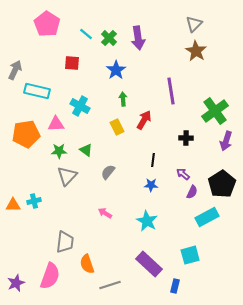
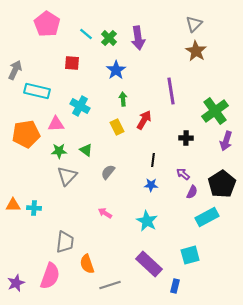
cyan cross at (34, 201): moved 7 px down; rotated 16 degrees clockwise
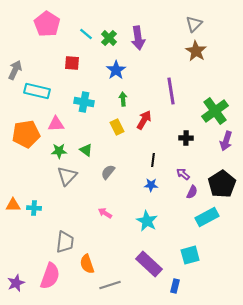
cyan cross at (80, 106): moved 4 px right, 4 px up; rotated 18 degrees counterclockwise
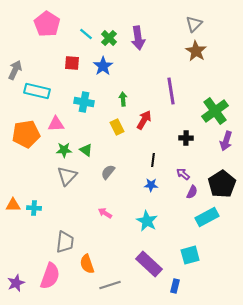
blue star at (116, 70): moved 13 px left, 4 px up
green star at (59, 151): moved 5 px right, 1 px up
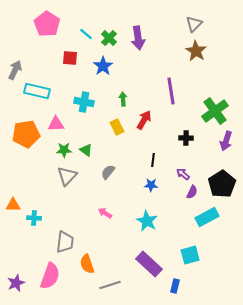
red square at (72, 63): moved 2 px left, 5 px up
cyan cross at (34, 208): moved 10 px down
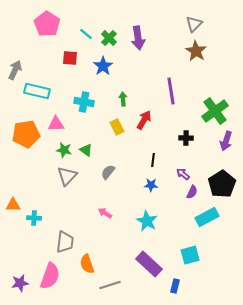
green star at (64, 150): rotated 14 degrees clockwise
purple star at (16, 283): moved 4 px right; rotated 12 degrees clockwise
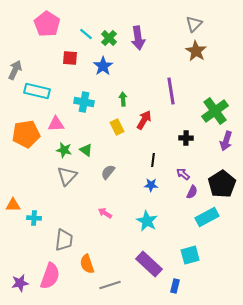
gray trapezoid at (65, 242): moved 1 px left, 2 px up
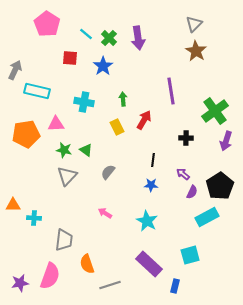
black pentagon at (222, 184): moved 2 px left, 2 px down
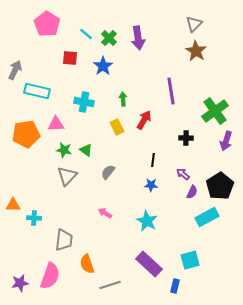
cyan square at (190, 255): moved 5 px down
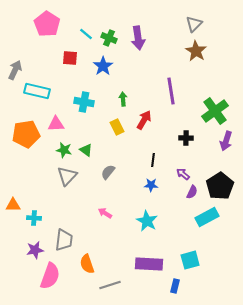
green cross at (109, 38): rotated 21 degrees counterclockwise
purple rectangle at (149, 264): rotated 40 degrees counterclockwise
purple star at (20, 283): moved 15 px right, 33 px up
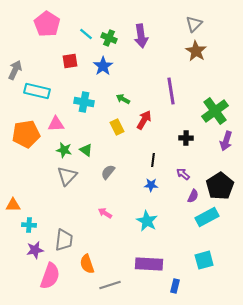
purple arrow at (138, 38): moved 3 px right, 2 px up
red square at (70, 58): moved 3 px down; rotated 14 degrees counterclockwise
green arrow at (123, 99): rotated 56 degrees counterclockwise
purple semicircle at (192, 192): moved 1 px right, 4 px down
cyan cross at (34, 218): moved 5 px left, 7 px down
cyan square at (190, 260): moved 14 px right
